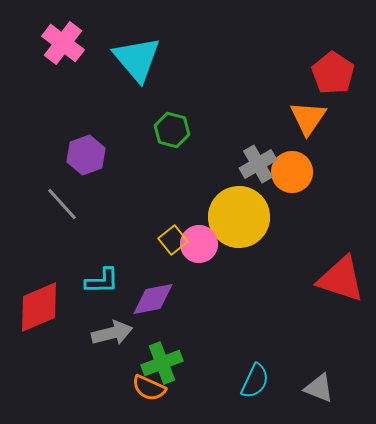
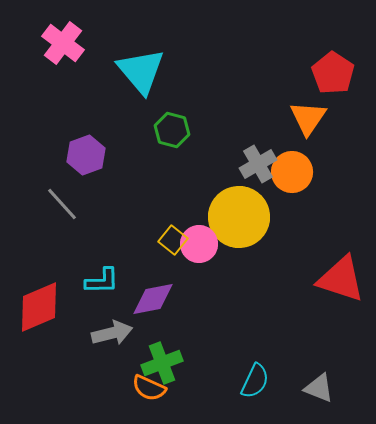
cyan triangle: moved 4 px right, 12 px down
yellow square: rotated 12 degrees counterclockwise
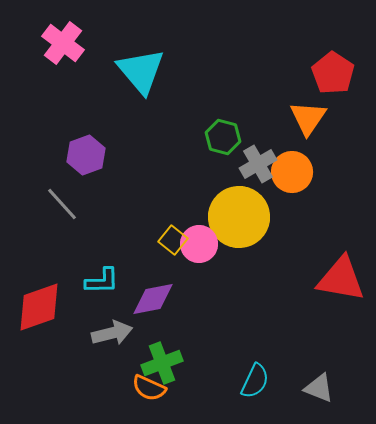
green hexagon: moved 51 px right, 7 px down
red triangle: rotated 8 degrees counterclockwise
red diamond: rotated 4 degrees clockwise
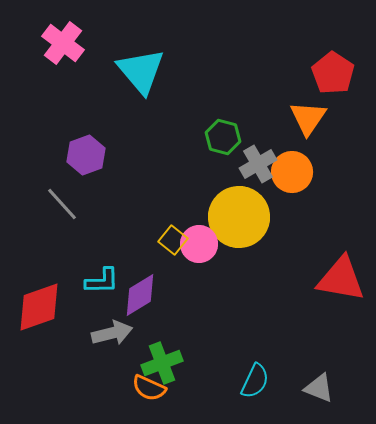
purple diamond: moved 13 px left, 4 px up; rotated 21 degrees counterclockwise
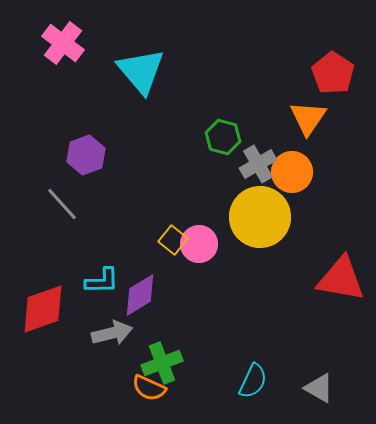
yellow circle: moved 21 px right
red diamond: moved 4 px right, 2 px down
cyan semicircle: moved 2 px left
gray triangle: rotated 8 degrees clockwise
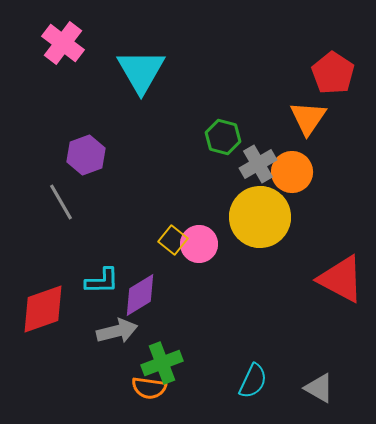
cyan triangle: rotated 10 degrees clockwise
gray line: moved 1 px left, 2 px up; rotated 12 degrees clockwise
red triangle: rotated 18 degrees clockwise
gray arrow: moved 5 px right, 2 px up
orange semicircle: rotated 16 degrees counterclockwise
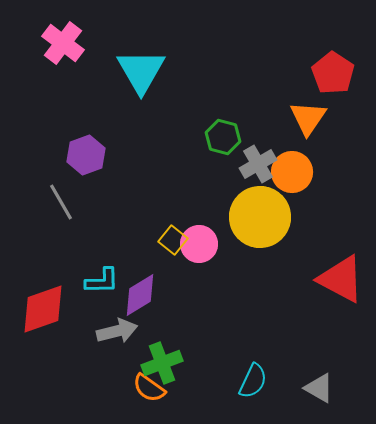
orange semicircle: rotated 28 degrees clockwise
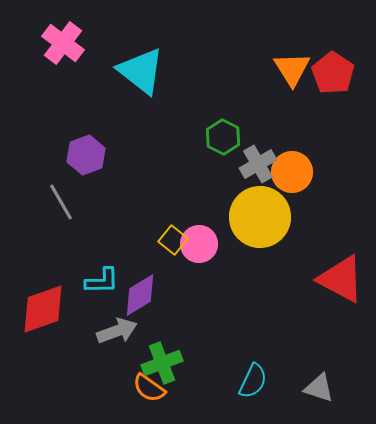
cyan triangle: rotated 22 degrees counterclockwise
orange triangle: moved 16 px left, 49 px up; rotated 6 degrees counterclockwise
green hexagon: rotated 12 degrees clockwise
gray arrow: rotated 6 degrees counterclockwise
gray triangle: rotated 12 degrees counterclockwise
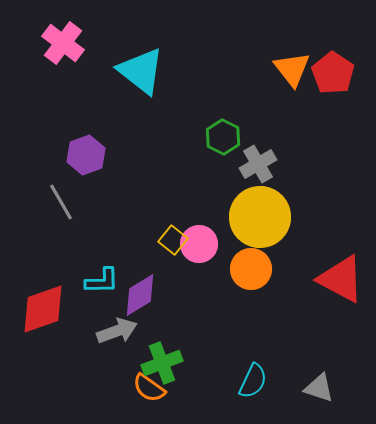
orange triangle: rotated 6 degrees counterclockwise
orange circle: moved 41 px left, 97 px down
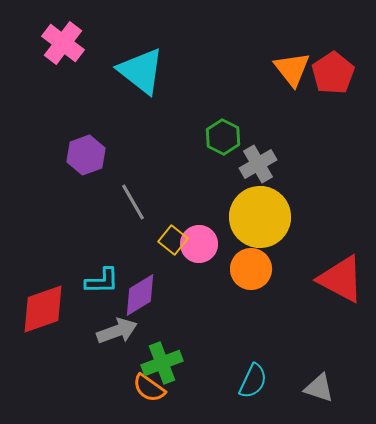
red pentagon: rotated 6 degrees clockwise
gray line: moved 72 px right
